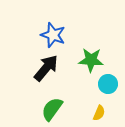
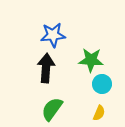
blue star: rotated 25 degrees counterclockwise
black arrow: rotated 36 degrees counterclockwise
cyan circle: moved 6 px left
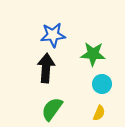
green star: moved 2 px right, 6 px up
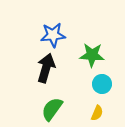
green star: moved 1 px left, 1 px down
black arrow: rotated 12 degrees clockwise
yellow semicircle: moved 2 px left
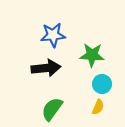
black arrow: rotated 68 degrees clockwise
yellow semicircle: moved 1 px right, 6 px up
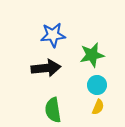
green star: rotated 15 degrees counterclockwise
cyan circle: moved 5 px left, 1 px down
green semicircle: moved 1 px right, 1 px down; rotated 45 degrees counterclockwise
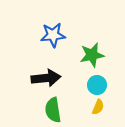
black arrow: moved 10 px down
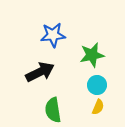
black arrow: moved 6 px left, 6 px up; rotated 20 degrees counterclockwise
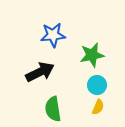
green semicircle: moved 1 px up
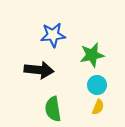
black arrow: moved 1 px left, 2 px up; rotated 32 degrees clockwise
